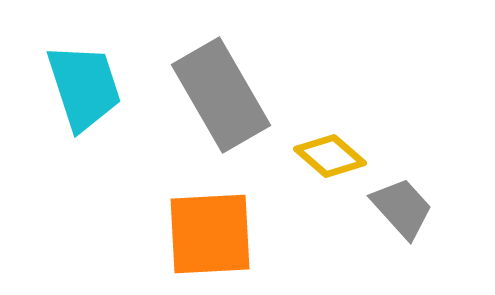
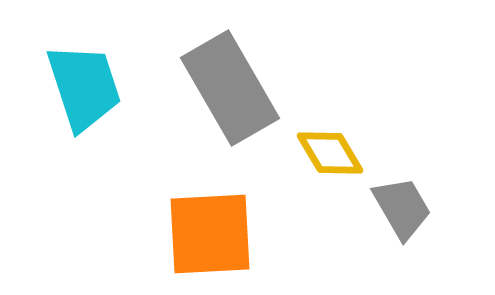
gray rectangle: moved 9 px right, 7 px up
yellow diamond: moved 3 px up; rotated 18 degrees clockwise
gray trapezoid: rotated 12 degrees clockwise
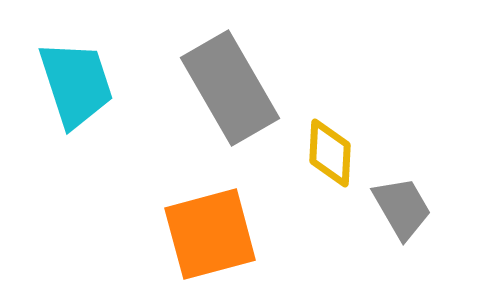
cyan trapezoid: moved 8 px left, 3 px up
yellow diamond: rotated 34 degrees clockwise
orange square: rotated 12 degrees counterclockwise
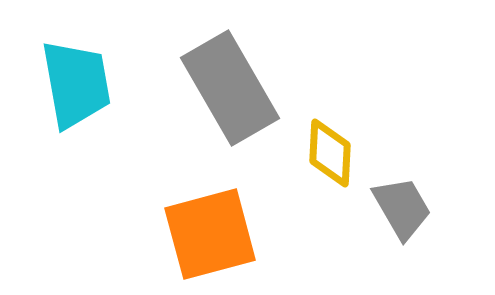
cyan trapezoid: rotated 8 degrees clockwise
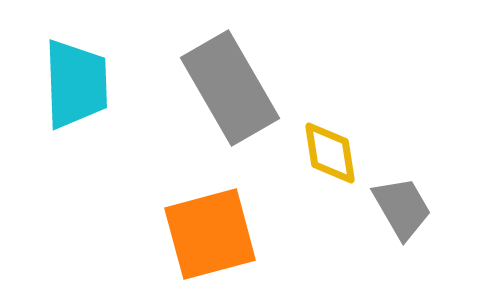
cyan trapezoid: rotated 8 degrees clockwise
yellow diamond: rotated 12 degrees counterclockwise
